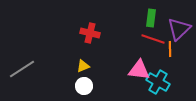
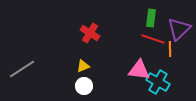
red cross: rotated 18 degrees clockwise
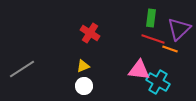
orange line: rotated 70 degrees counterclockwise
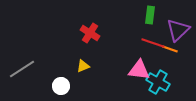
green rectangle: moved 1 px left, 3 px up
purple triangle: moved 1 px left, 1 px down
red line: moved 4 px down
white circle: moved 23 px left
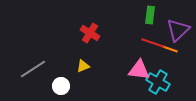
gray line: moved 11 px right
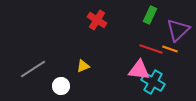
green rectangle: rotated 18 degrees clockwise
red cross: moved 7 px right, 13 px up
red line: moved 2 px left, 6 px down
cyan cross: moved 5 px left
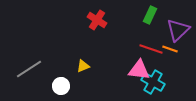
gray line: moved 4 px left
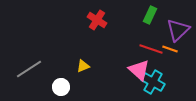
pink triangle: rotated 35 degrees clockwise
white circle: moved 1 px down
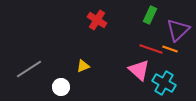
cyan cross: moved 11 px right, 1 px down
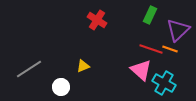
pink triangle: moved 2 px right
